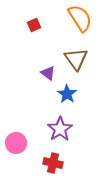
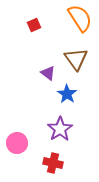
pink circle: moved 1 px right
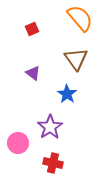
orange semicircle: rotated 8 degrees counterclockwise
red square: moved 2 px left, 4 px down
purple triangle: moved 15 px left
purple star: moved 10 px left, 2 px up
pink circle: moved 1 px right
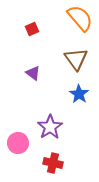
blue star: moved 12 px right
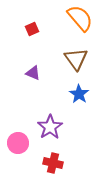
purple triangle: rotated 14 degrees counterclockwise
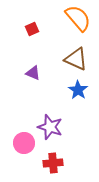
orange semicircle: moved 2 px left
brown triangle: rotated 30 degrees counterclockwise
blue star: moved 1 px left, 4 px up
purple star: rotated 20 degrees counterclockwise
pink circle: moved 6 px right
red cross: rotated 18 degrees counterclockwise
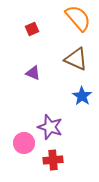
blue star: moved 4 px right, 6 px down
red cross: moved 3 px up
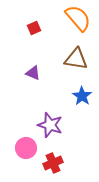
red square: moved 2 px right, 1 px up
brown triangle: rotated 15 degrees counterclockwise
purple star: moved 2 px up
pink circle: moved 2 px right, 5 px down
red cross: moved 3 px down; rotated 18 degrees counterclockwise
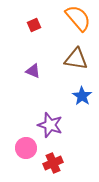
red square: moved 3 px up
purple triangle: moved 2 px up
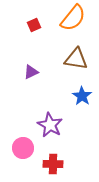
orange semicircle: moved 5 px left; rotated 80 degrees clockwise
purple triangle: moved 2 px left, 1 px down; rotated 49 degrees counterclockwise
purple star: rotated 10 degrees clockwise
pink circle: moved 3 px left
red cross: moved 1 px down; rotated 24 degrees clockwise
